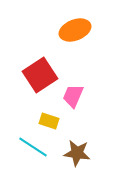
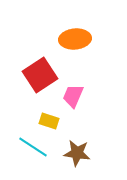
orange ellipse: moved 9 px down; rotated 16 degrees clockwise
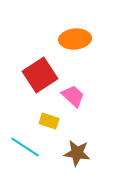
pink trapezoid: rotated 110 degrees clockwise
cyan line: moved 8 px left
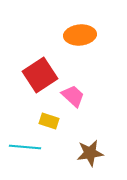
orange ellipse: moved 5 px right, 4 px up
cyan line: rotated 28 degrees counterclockwise
brown star: moved 13 px right; rotated 16 degrees counterclockwise
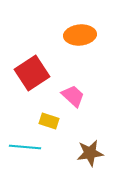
red square: moved 8 px left, 2 px up
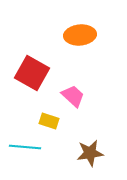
red square: rotated 28 degrees counterclockwise
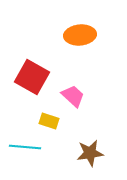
red square: moved 4 px down
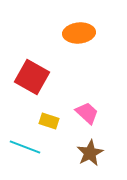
orange ellipse: moved 1 px left, 2 px up
pink trapezoid: moved 14 px right, 17 px down
cyan line: rotated 16 degrees clockwise
brown star: rotated 20 degrees counterclockwise
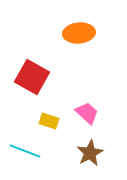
cyan line: moved 4 px down
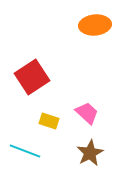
orange ellipse: moved 16 px right, 8 px up
red square: rotated 28 degrees clockwise
